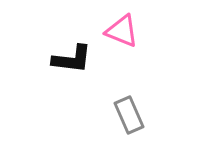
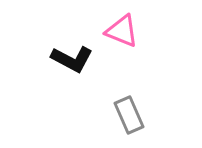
black L-shape: rotated 21 degrees clockwise
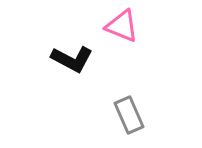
pink triangle: moved 5 px up
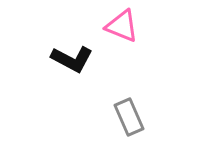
gray rectangle: moved 2 px down
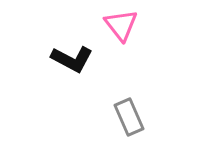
pink triangle: moved 1 px left, 1 px up; rotated 30 degrees clockwise
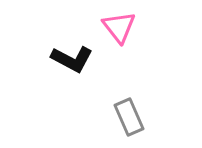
pink triangle: moved 2 px left, 2 px down
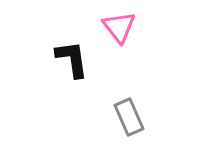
black L-shape: rotated 126 degrees counterclockwise
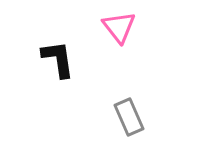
black L-shape: moved 14 px left
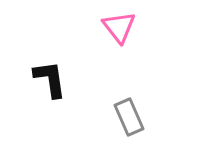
black L-shape: moved 8 px left, 20 px down
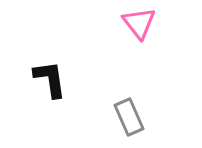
pink triangle: moved 20 px right, 4 px up
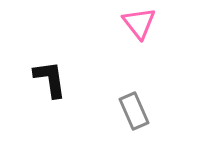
gray rectangle: moved 5 px right, 6 px up
